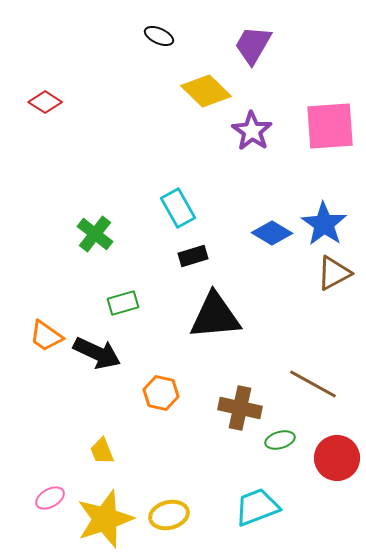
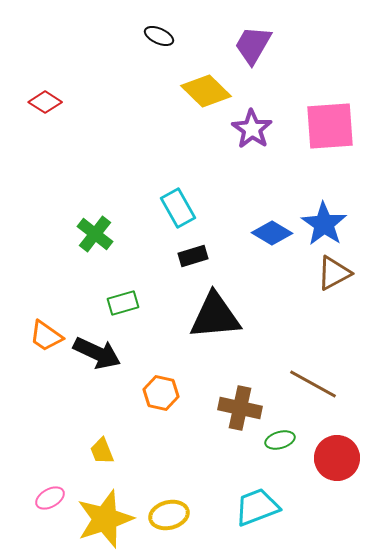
purple star: moved 2 px up
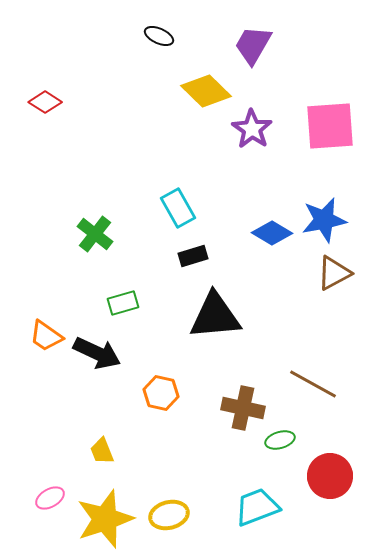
blue star: moved 4 px up; rotated 27 degrees clockwise
brown cross: moved 3 px right
red circle: moved 7 px left, 18 px down
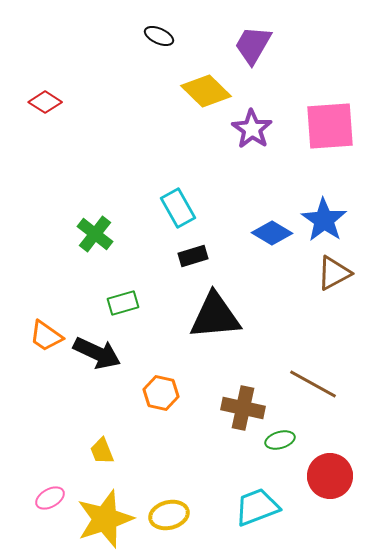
blue star: rotated 27 degrees counterclockwise
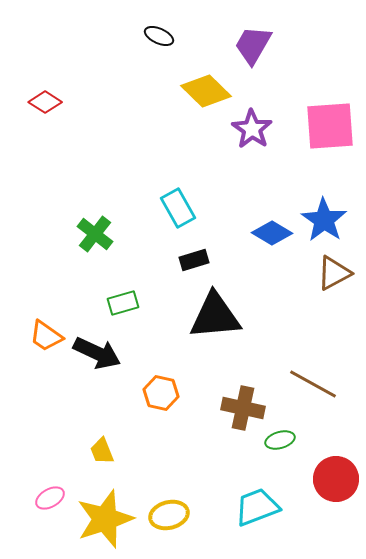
black rectangle: moved 1 px right, 4 px down
red circle: moved 6 px right, 3 px down
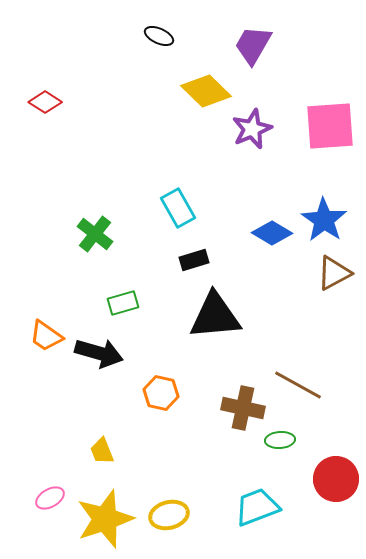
purple star: rotated 15 degrees clockwise
black arrow: moved 2 px right; rotated 9 degrees counterclockwise
brown line: moved 15 px left, 1 px down
green ellipse: rotated 12 degrees clockwise
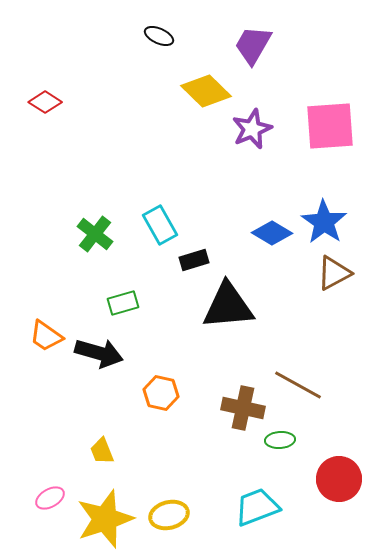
cyan rectangle: moved 18 px left, 17 px down
blue star: moved 2 px down
black triangle: moved 13 px right, 10 px up
red circle: moved 3 px right
